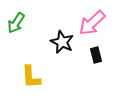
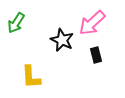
black star: moved 2 px up
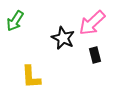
green arrow: moved 1 px left, 2 px up
black star: moved 1 px right, 2 px up
black rectangle: moved 1 px left
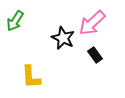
black rectangle: rotated 21 degrees counterclockwise
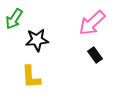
green arrow: moved 1 px left, 2 px up
black star: moved 26 px left, 2 px down; rotated 30 degrees counterclockwise
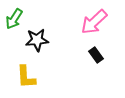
pink arrow: moved 2 px right, 1 px up
black rectangle: moved 1 px right
yellow L-shape: moved 5 px left
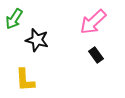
pink arrow: moved 1 px left
black star: rotated 20 degrees clockwise
yellow L-shape: moved 1 px left, 3 px down
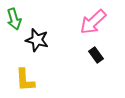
green arrow: rotated 50 degrees counterclockwise
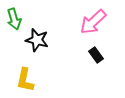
yellow L-shape: rotated 15 degrees clockwise
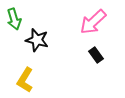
yellow L-shape: rotated 20 degrees clockwise
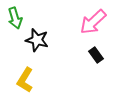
green arrow: moved 1 px right, 1 px up
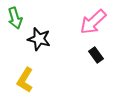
black star: moved 2 px right, 1 px up
